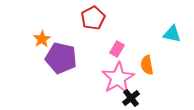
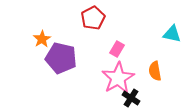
orange semicircle: moved 8 px right, 6 px down
black cross: rotated 18 degrees counterclockwise
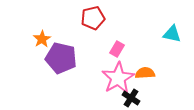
red pentagon: rotated 15 degrees clockwise
orange semicircle: moved 10 px left, 2 px down; rotated 96 degrees clockwise
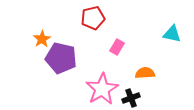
pink rectangle: moved 2 px up
pink star: moved 16 px left, 11 px down
black cross: rotated 36 degrees clockwise
